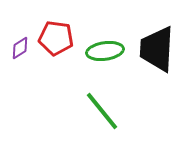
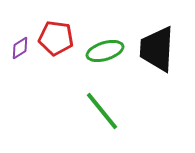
green ellipse: rotated 9 degrees counterclockwise
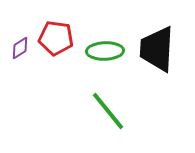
green ellipse: rotated 15 degrees clockwise
green line: moved 6 px right
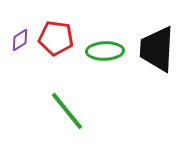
purple diamond: moved 8 px up
green line: moved 41 px left
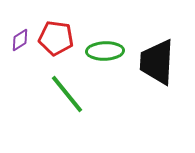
black trapezoid: moved 13 px down
green line: moved 17 px up
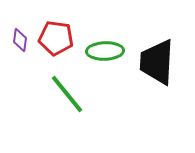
purple diamond: rotated 50 degrees counterclockwise
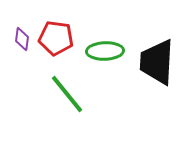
purple diamond: moved 2 px right, 1 px up
